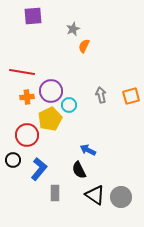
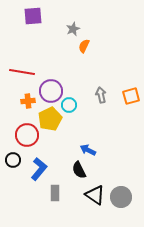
orange cross: moved 1 px right, 4 px down
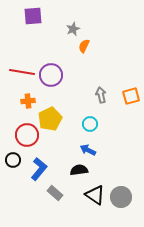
purple circle: moved 16 px up
cyan circle: moved 21 px right, 19 px down
black semicircle: rotated 108 degrees clockwise
gray rectangle: rotated 49 degrees counterclockwise
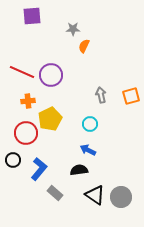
purple square: moved 1 px left
gray star: rotated 24 degrees clockwise
red line: rotated 15 degrees clockwise
red circle: moved 1 px left, 2 px up
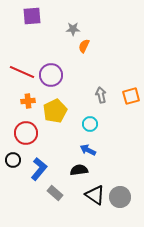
yellow pentagon: moved 5 px right, 8 px up
gray circle: moved 1 px left
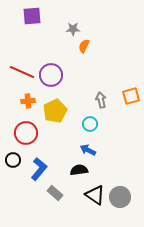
gray arrow: moved 5 px down
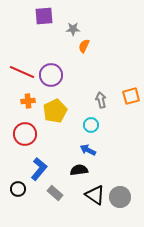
purple square: moved 12 px right
cyan circle: moved 1 px right, 1 px down
red circle: moved 1 px left, 1 px down
black circle: moved 5 px right, 29 px down
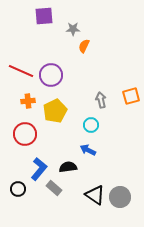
red line: moved 1 px left, 1 px up
black semicircle: moved 11 px left, 3 px up
gray rectangle: moved 1 px left, 5 px up
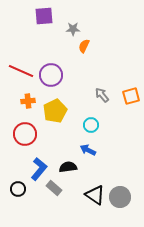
gray arrow: moved 1 px right, 5 px up; rotated 28 degrees counterclockwise
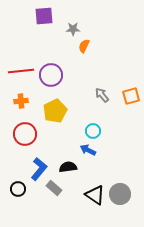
red line: rotated 30 degrees counterclockwise
orange cross: moved 7 px left
cyan circle: moved 2 px right, 6 px down
gray circle: moved 3 px up
